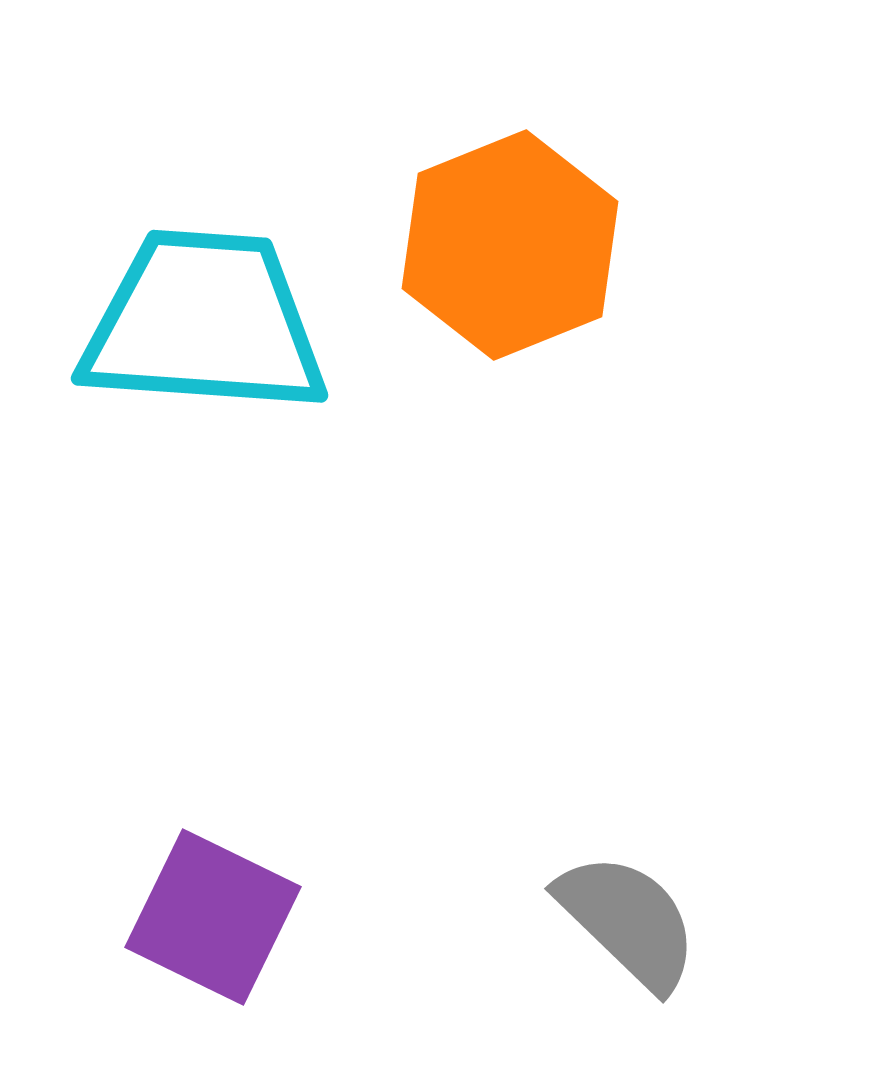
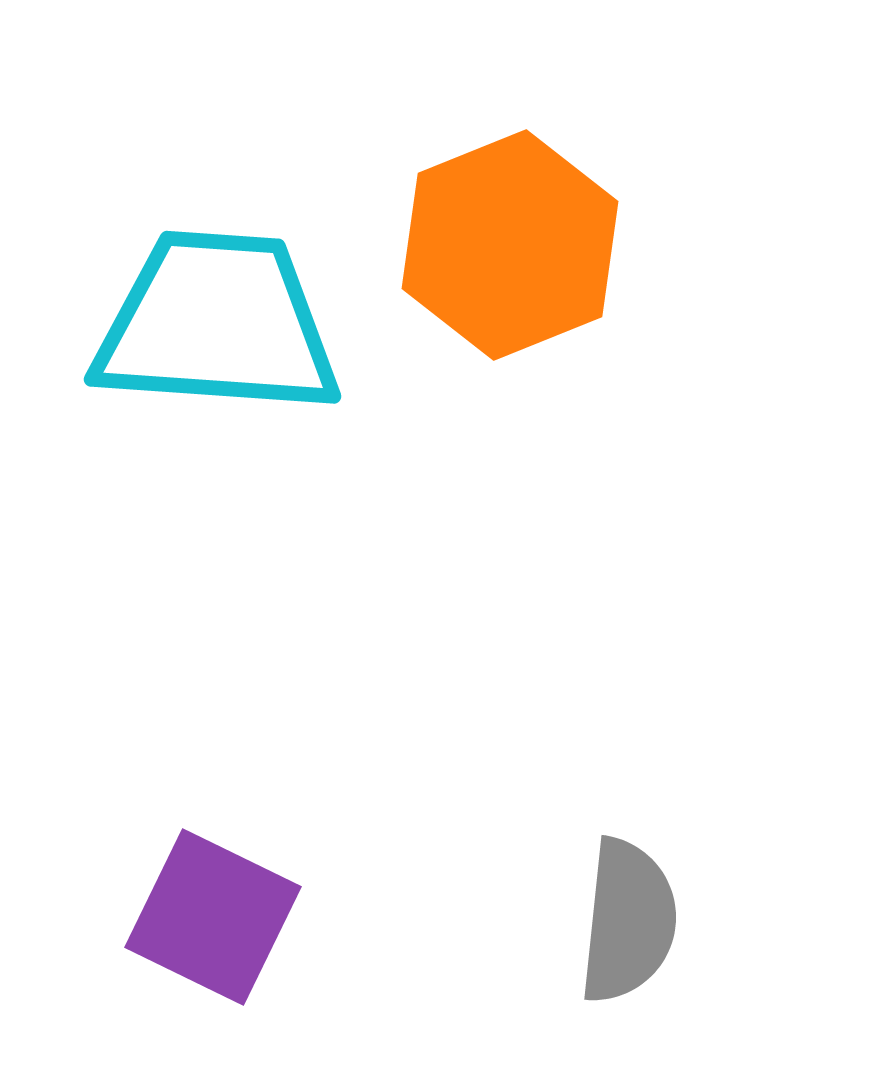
cyan trapezoid: moved 13 px right, 1 px down
gray semicircle: rotated 52 degrees clockwise
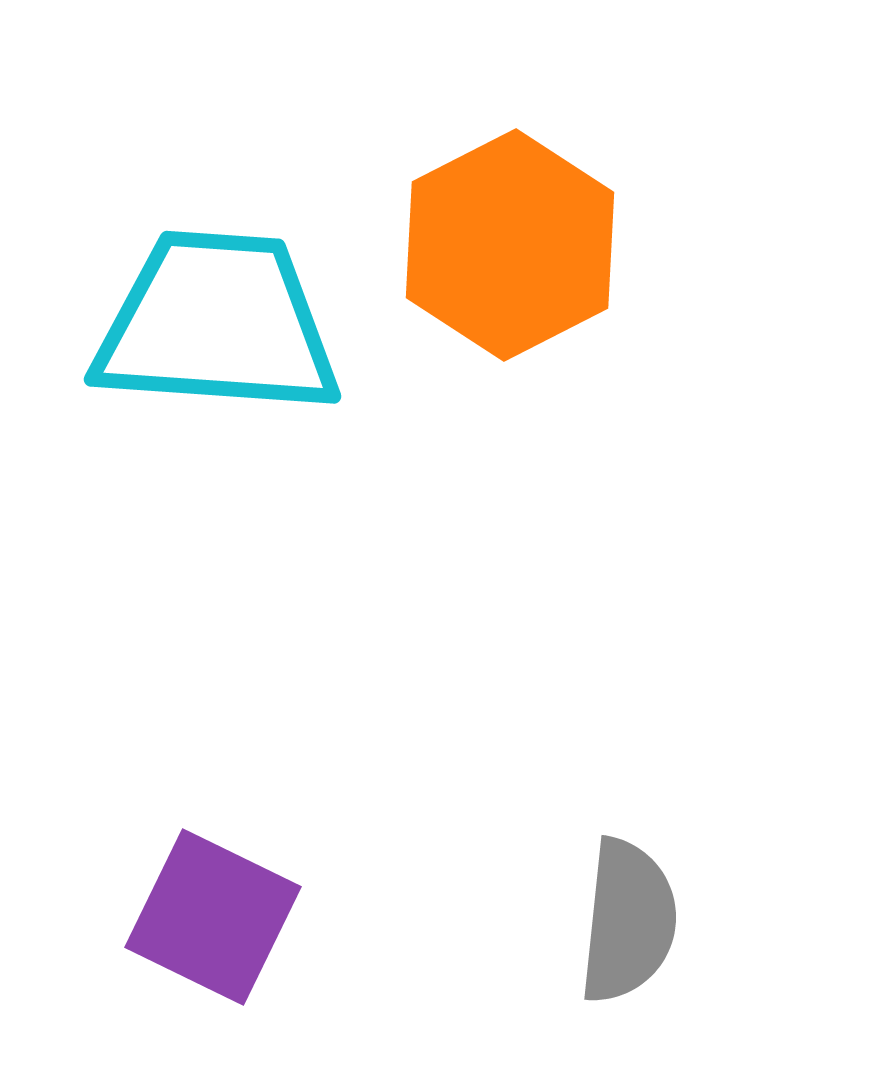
orange hexagon: rotated 5 degrees counterclockwise
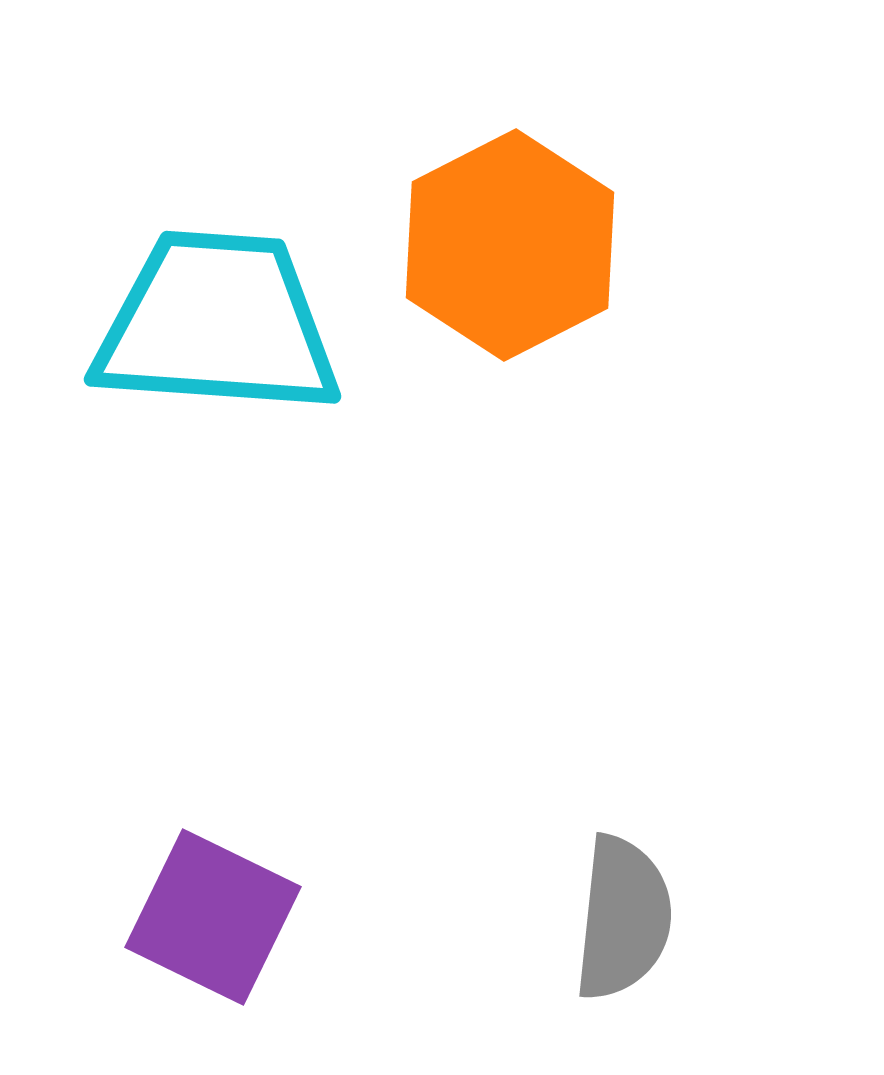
gray semicircle: moved 5 px left, 3 px up
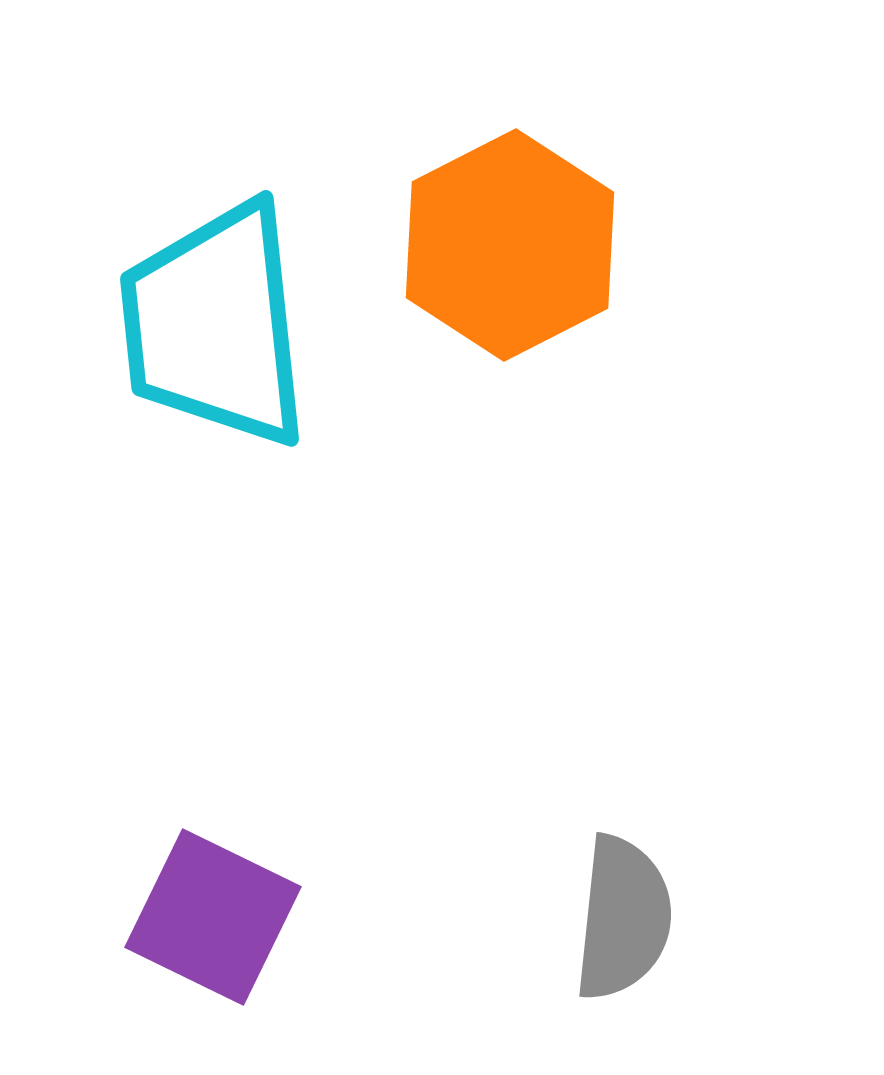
cyan trapezoid: moved 2 px left, 1 px down; rotated 100 degrees counterclockwise
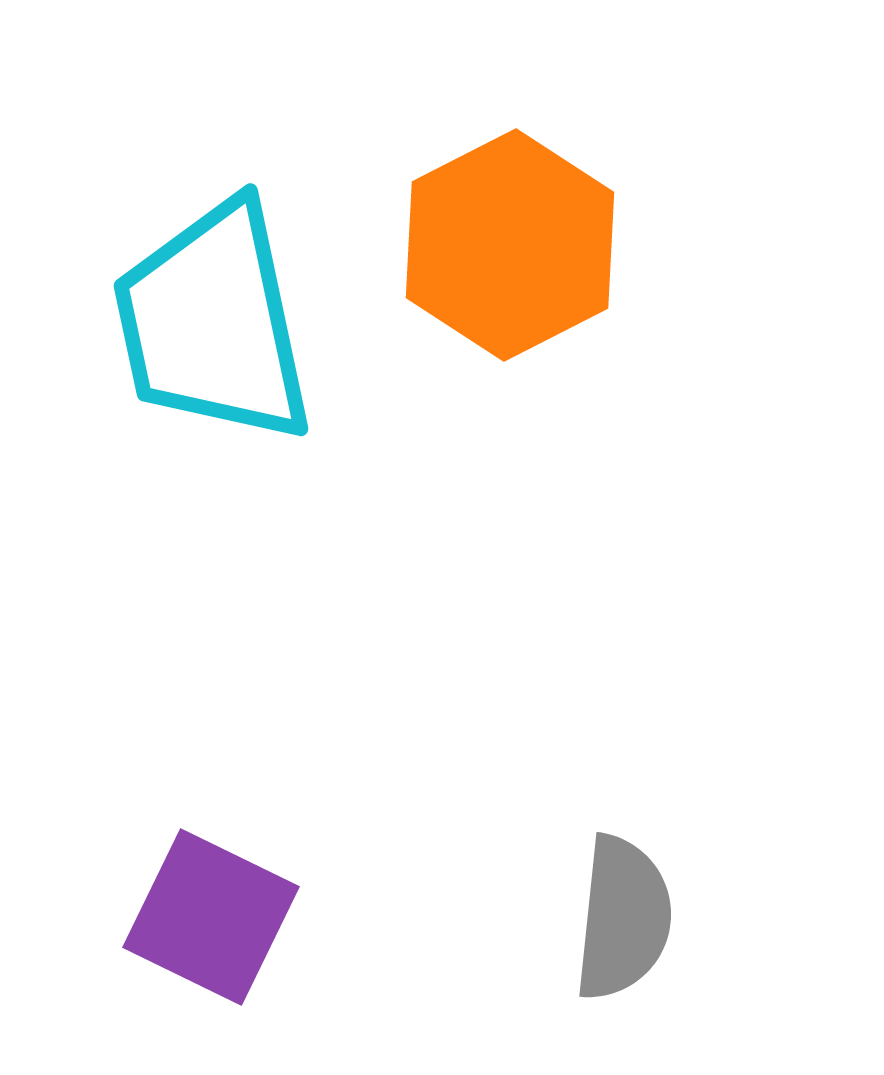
cyan trapezoid: moved 2 px left, 2 px up; rotated 6 degrees counterclockwise
purple square: moved 2 px left
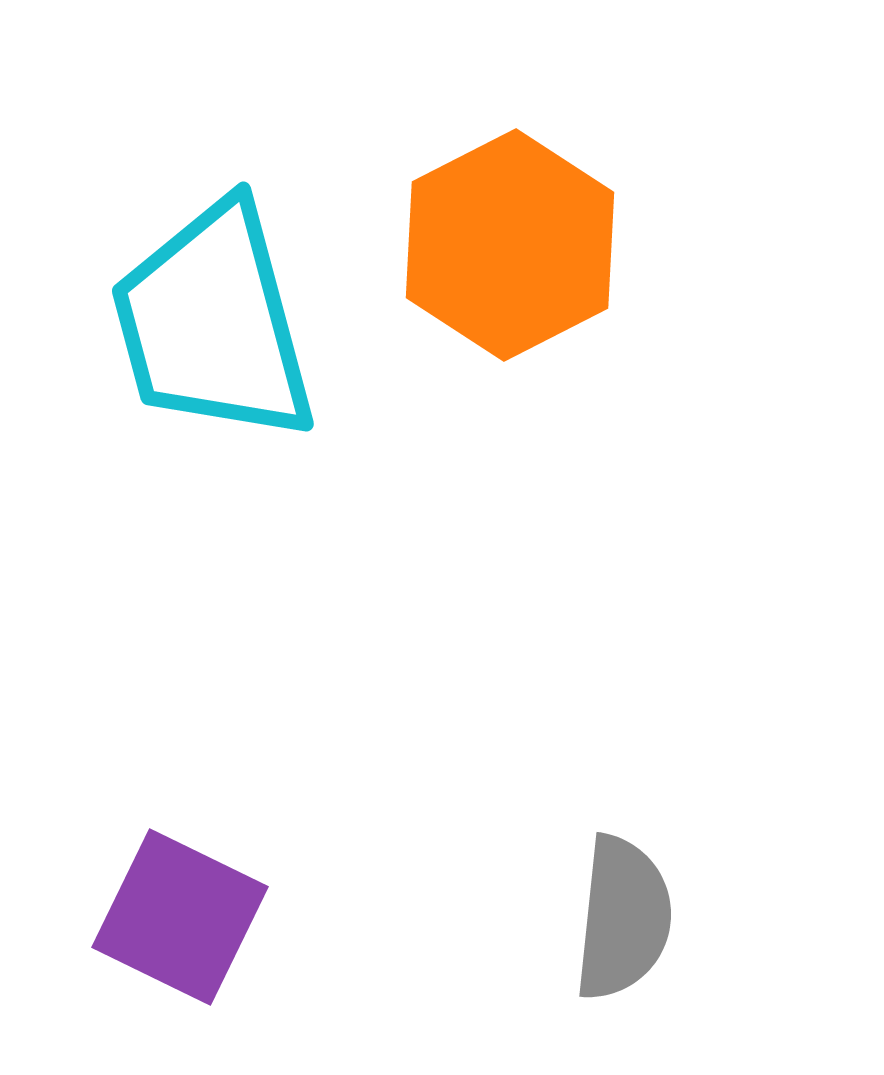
cyan trapezoid: rotated 3 degrees counterclockwise
purple square: moved 31 px left
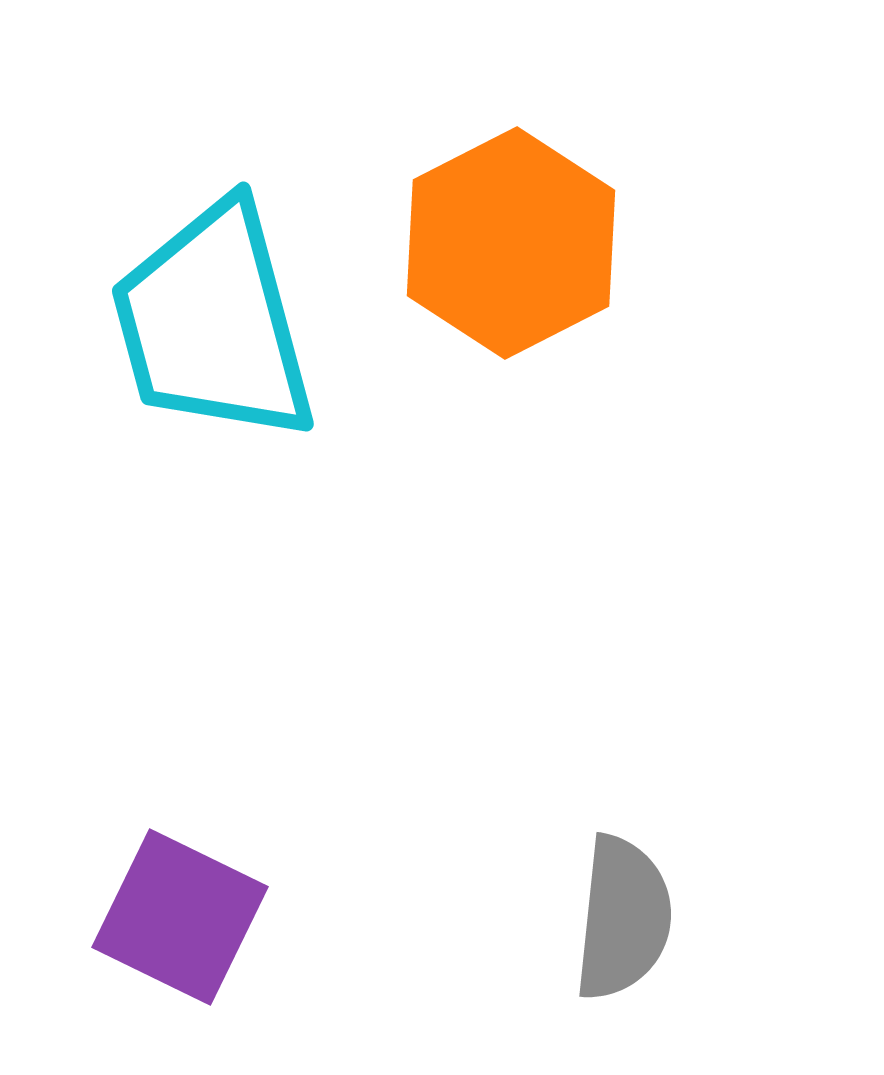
orange hexagon: moved 1 px right, 2 px up
